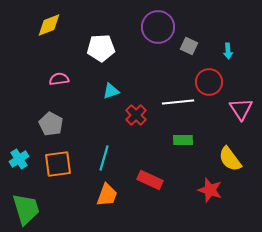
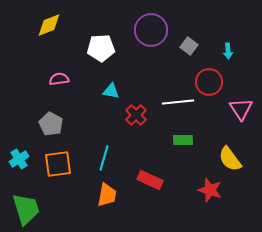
purple circle: moved 7 px left, 3 px down
gray square: rotated 12 degrees clockwise
cyan triangle: rotated 30 degrees clockwise
orange trapezoid: rotated 10 degrees counterclockwise
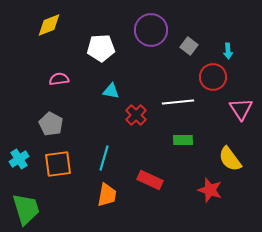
red circle: moved 4 px right, 5 px up
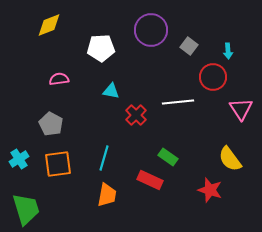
green rectangle: moved 15 px left, 17 px down; rotated 36 degrees clockwise
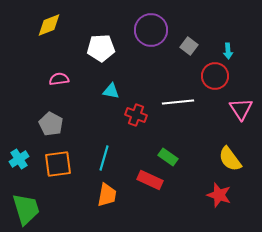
red circle: moved 2 px right, 1 px up
red cross: rotated 25 degrees counterclockwise
red star: moved 9 px right, 5 px down
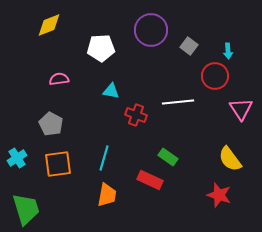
cyan cross: moved 2 px left, 1 px up
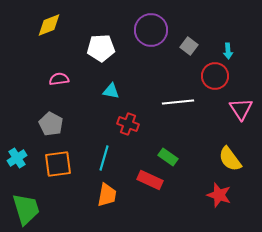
red cross: moved 8 px left, 9 px down
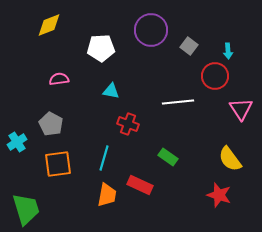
cyan cross: moved 16 px up
red rectangle: moved 10 px left, 5 px down
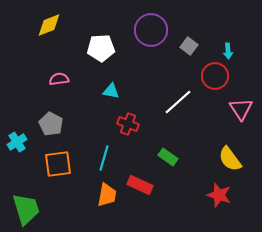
white line: rotated 36 degrees counterclockwise
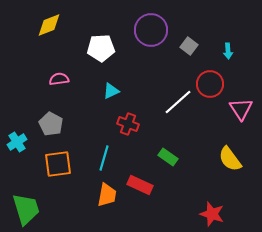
red circle: moved 5 px left, 8 px down
cyan triangle: rotated 36 degrees counterclockwise
red star: moved 7 px left, 19 px down
